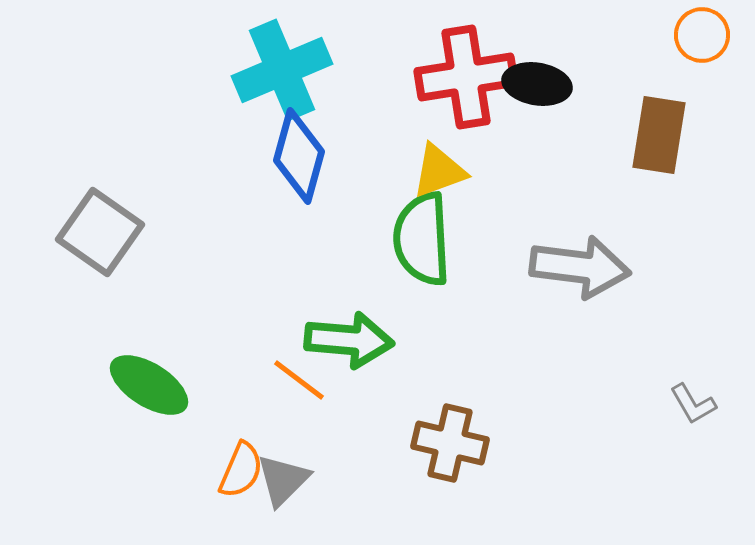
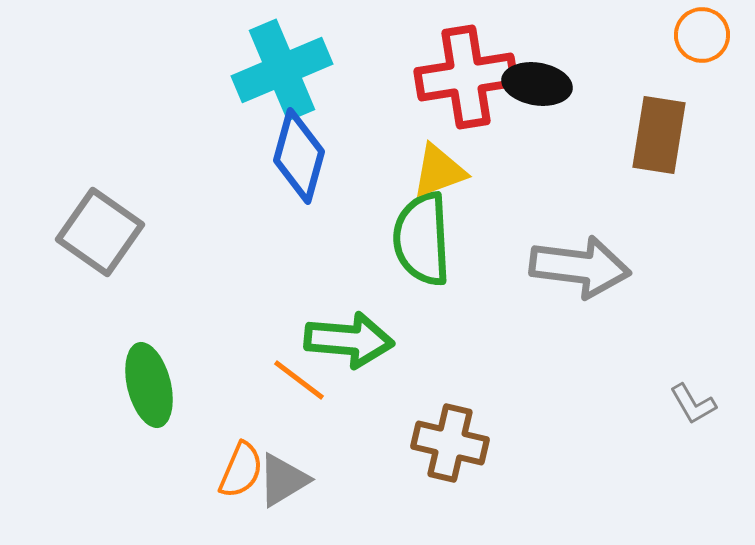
green ellipse: rotated 44 degrees clockwise
gray triangle: rotated 14 degrees clockwise
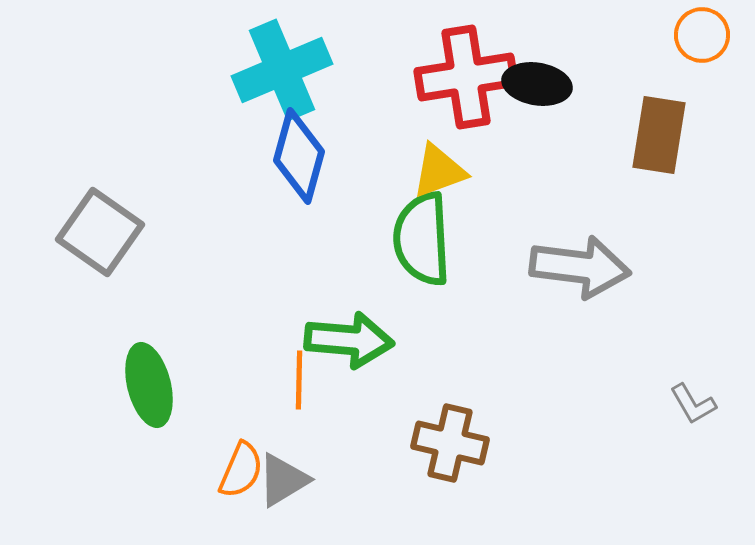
orange line: rotated 54 degrees clockwise
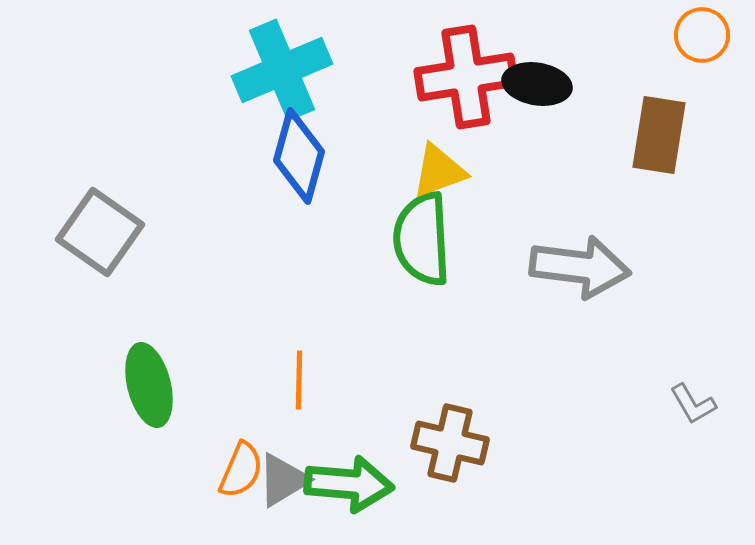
green arrow: moved 144 px down
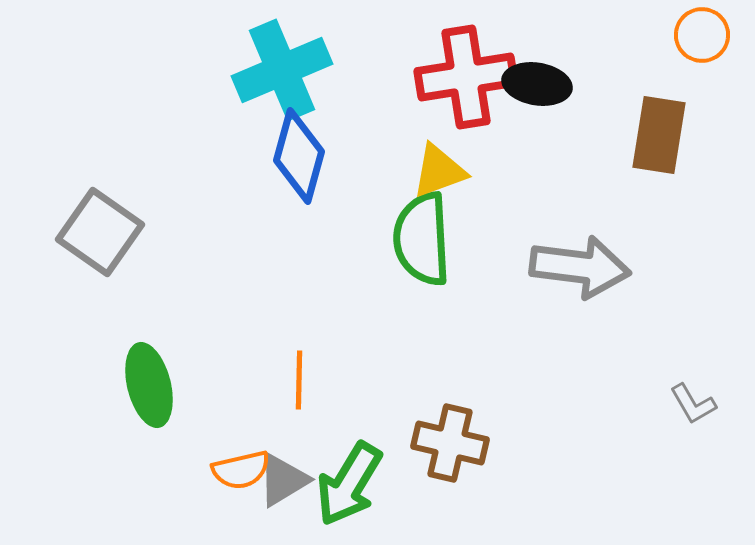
orange semicircle: rotated 54 degrees clockwise
green arrow: rotated 116 degrees clockwise
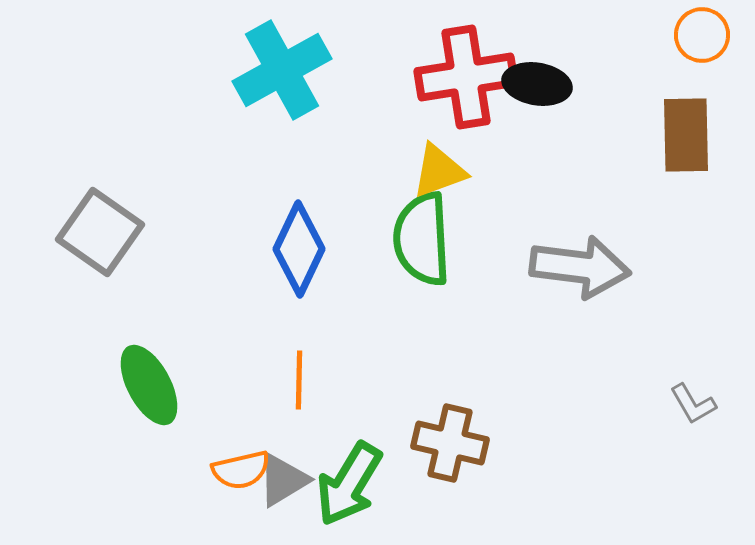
cyan cross: rotated 6 degrees counterclockwise
brown rectangle: moved 27 px right; rotated 10 degrees counterclockwise
blue diamond: moved 93 px down; rotated 10 degrees clockwise
green ellipse: rotated 14 degrees counterclockwise
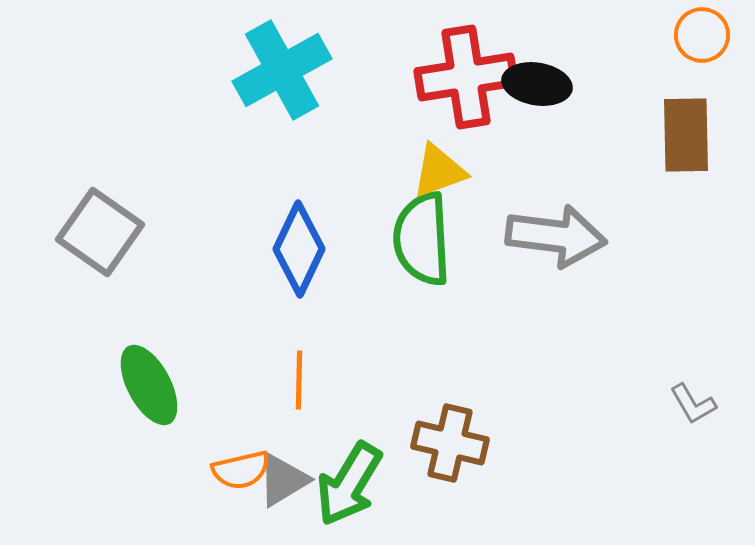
gray arrow: moved 24 px left, 31 px up
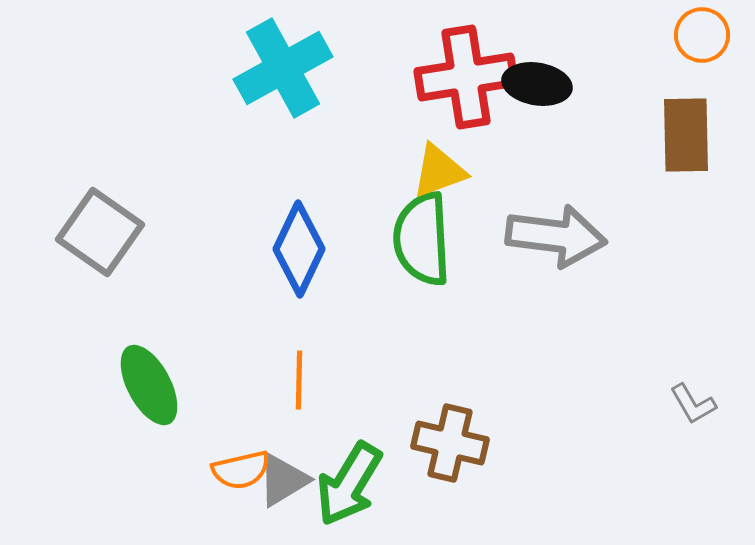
cyan cross: moved 1 px right, 2 px up
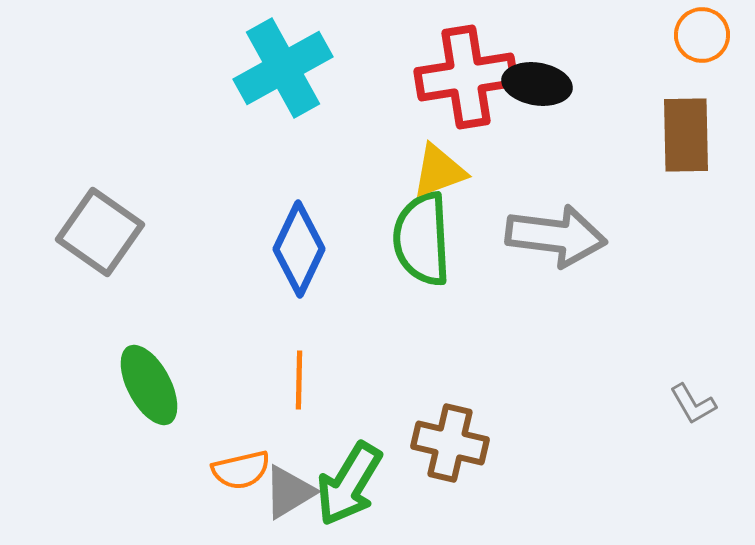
gray triangle: moved 6 px right, 12 px down
